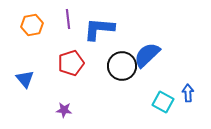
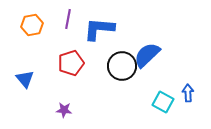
purple line: rotated 18 degrees clockwise
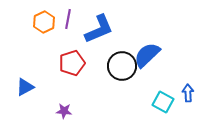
orange hexagon: moved 12 px right, 3 px up; rotated 15 degrees counterclockwise
blue L-shape: rotated 152 degrees clockwise
red pentagon: moved 1 px right
blue triangle: moved 8 px down; rotated 42 degrees clockwise
purple star: moved 1 px down
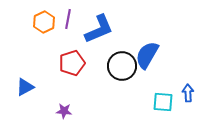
blue semicircle: rotated 16 degrees counterclockwise
cyan square: rotated 25 degrees counterclockwise
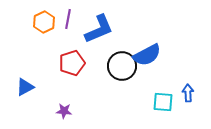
blue semicircle: rotated 148 degrees counterclockwise
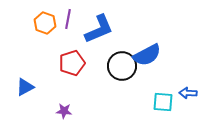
orange hexagon: moved 1 px right, 1 px down; rotated 15 degrees counterclockwise
blue arrow: rotated 84 degrees counterclockwise
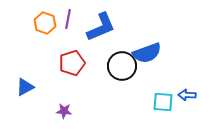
blue L-shape: moved 2 px right, 2 px up
blue semicircle: moved 2 px up; rotated 8 degrees clockwise
blue arrow: moved 1 px left, 2 px down
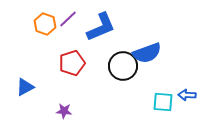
purple line: rotated 36 degrees clockwise
orange hexagon: moved 1 px down
black circle: moved 1 px right
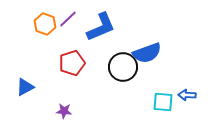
black circle: moved 1 px down
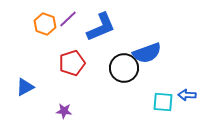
black circle: moved 1 px right, 1 px down
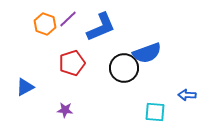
cyan square: moved 8 px left, 10 px down
purple star: moved 1 px right, 1 px up
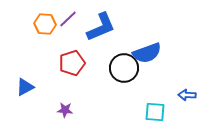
orange hexagon: rotated 15 degrees counterclockwise
